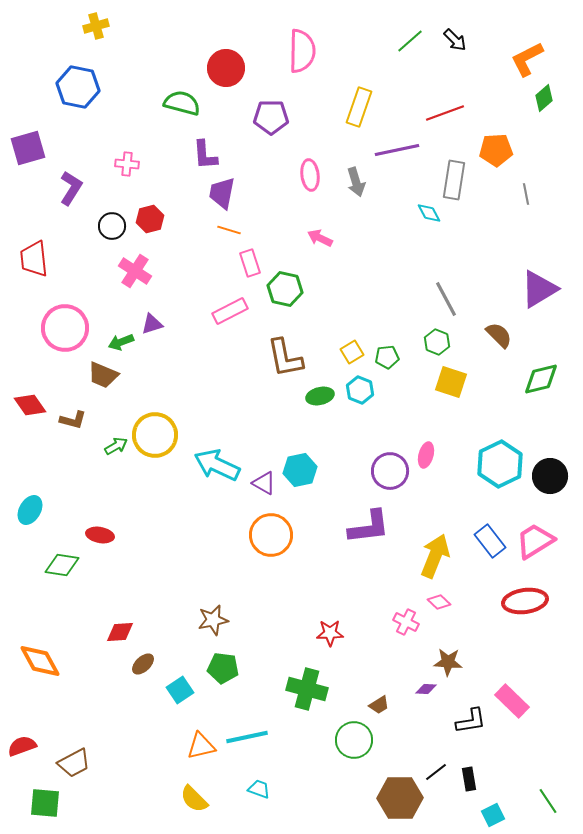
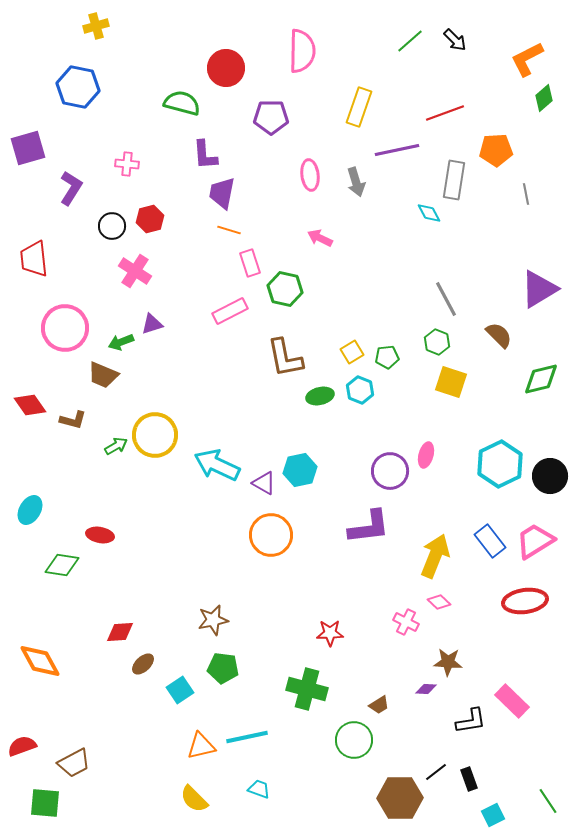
black rectangle at (469, 779): rotated 10 degrees counterclockwise
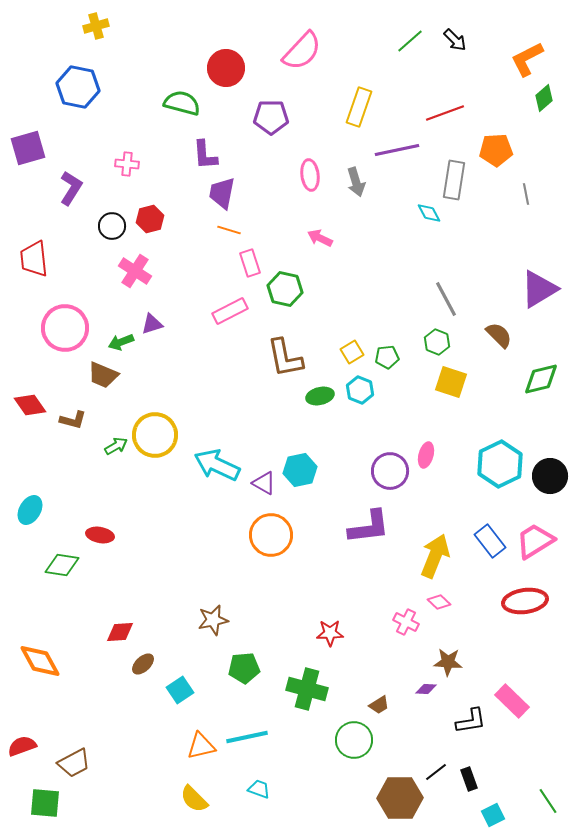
pink semicircle at (302, 51): rotated 42 degrees clockwise
green pentagon at (223, 668): moved 21 px right; rotated 12 degrees counterclockwise
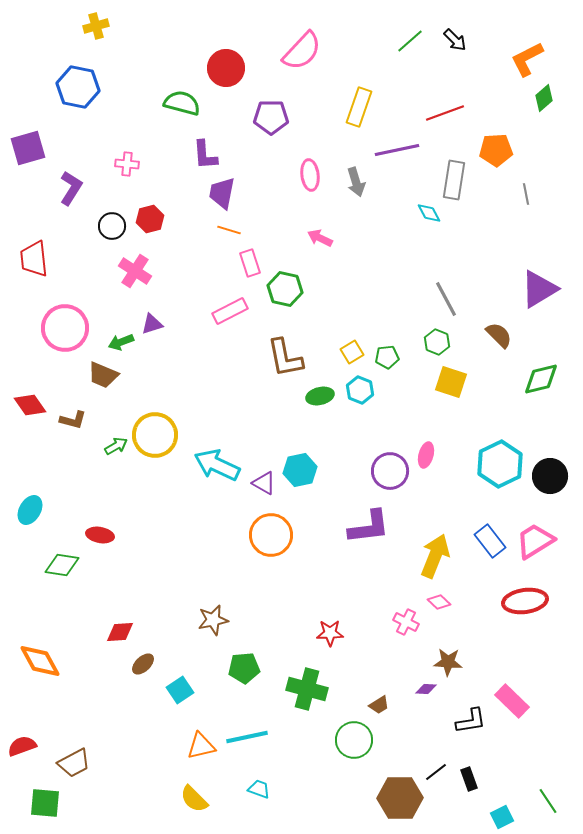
cyan square at (493, 815): moved 9 px right, 2 px down
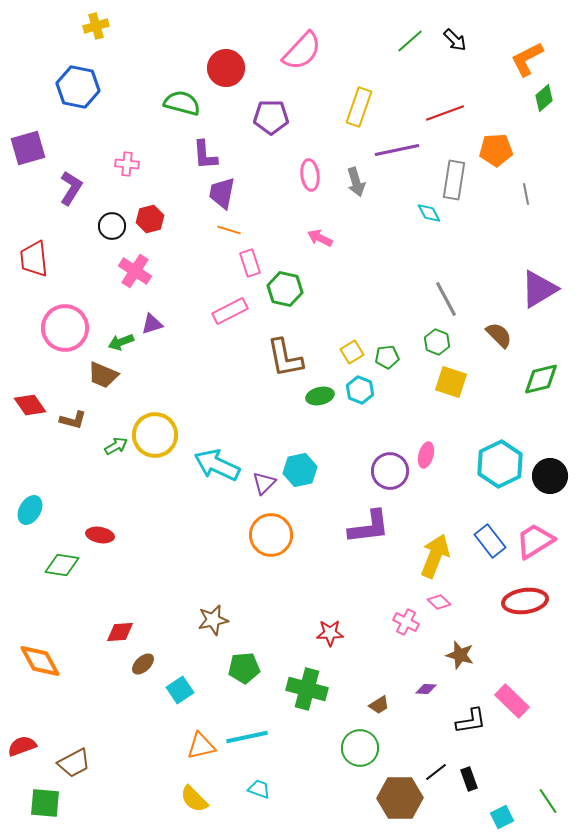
purple triangle at (264, 483): rotated 45 degrees clockwise
brown star at (448, 662): moved 12 px right, 7 px up; rotated 12 degrees clockwise
green circle at (354, 740): moved 6 px right, 8 px down
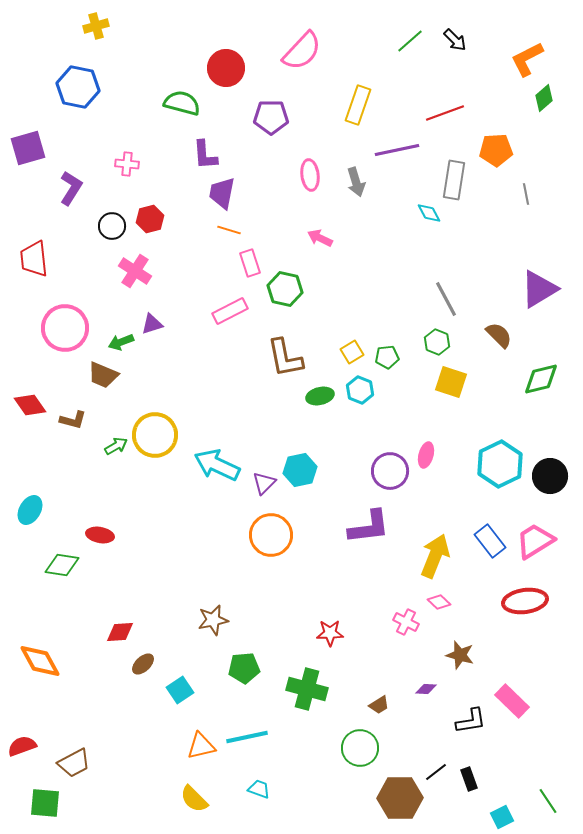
yellow rectangle at (359, 107): moved 1 px left, 2 px up
